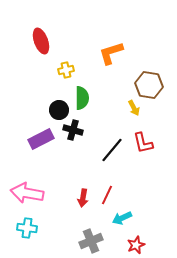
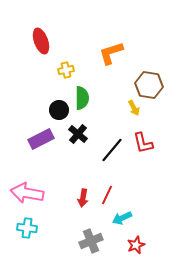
black cross: moved 5 px right, 4 px down; rotated 24 degrees clockwise
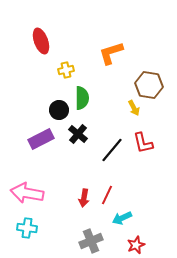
red arrow: moved 1 px right
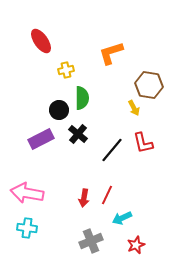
red ellipse: rotated 15 degrees counterclockwise
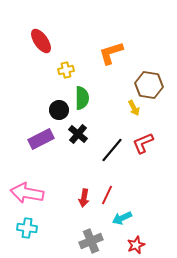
red L-shape: rotated 80 degrees clockwise
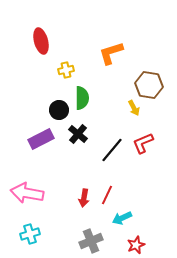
red ellipse: rotated 20 degrees clockwise
cyan cross: moved 3 px right, 6 px down; rotated 24 degrees counterclockwise
